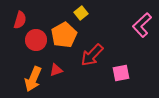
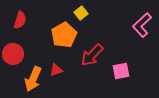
red circle: moved 23 px left, 14 px down
pink square: moved 2 px up
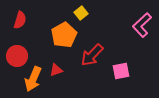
red circle: moved 4 px right, 2 px down
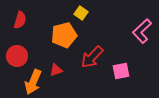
yellow square: rotated 16 degrees counterclockwise
pink L-shape: moved 6 px down
orange pentagon: rotated 15 degrees clockwise
red arrow: moved 2 px down
orange arrow: moved 3 px down
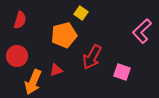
red arrow: rotated 15 degrees counterclockwise
pink square: moved 1 px right, 1 px down; rotated 30 degrees clockwise
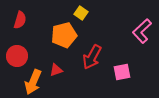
pink square: rotated 30 degrees counterclockwise
